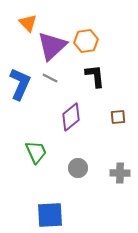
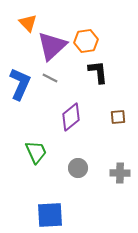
black L-shape: moved 3 px right, 4 px up
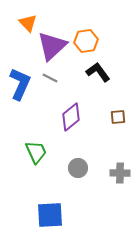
black L-shape: rotated 30 degrees counterclockwise
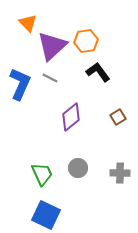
brown square: rotated 28 degrees counterclockwise
green trapezoid: moved 6 px right, 22 px down
blue square: moved 4 px left; rotated 28 degrees clockwise
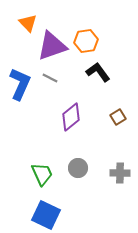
purple triangle: rotated 24 degrees clockwise
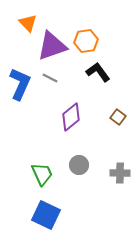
brown square: rotated 21 degrees counterclockwise
gray circle: moved 1 px right, 3 px up
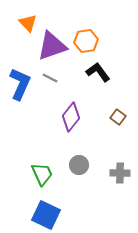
purple diamond: rotated 12 degrees counterclockwise
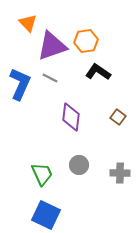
black L-shape: rotated 20 degrees counterclockwise
purple diamond: rotated 32 degrees counterclockwise
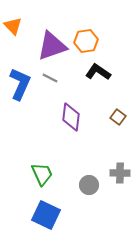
orange triangle: moved 15 px left, 3 px down
gray circle: moved 10 px right, 20 px down
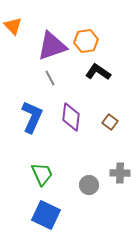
gray line: rotated 35 degrees clockwise
blue L-shape: moved 12 px right, 33 px down
brown square: moved 8 px left, 5 px down
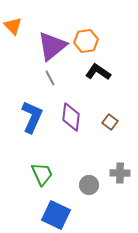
purple triangle: rotated 20 degrees counterclockwise
blue square: moved 10 px right
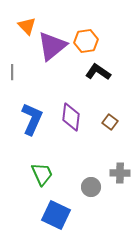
orange triangle: moved 14 px right
gray line: moved 38 px left, 6 px up; rotated 28 degrees clockwise
blue L-shape: moved 2 px down
gray circle: moved 2 px right, 2 px down
